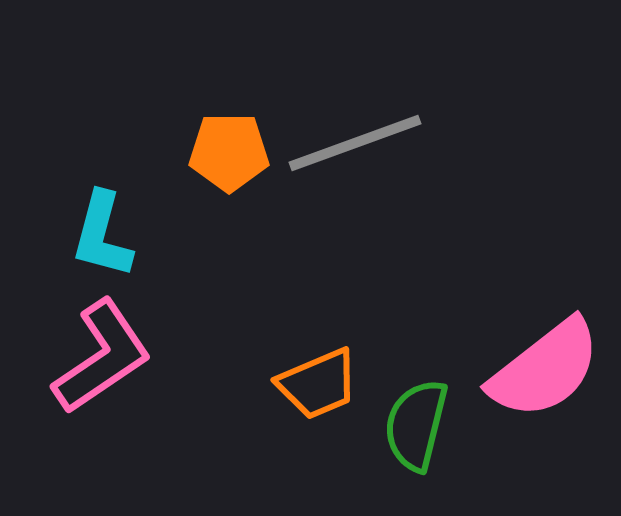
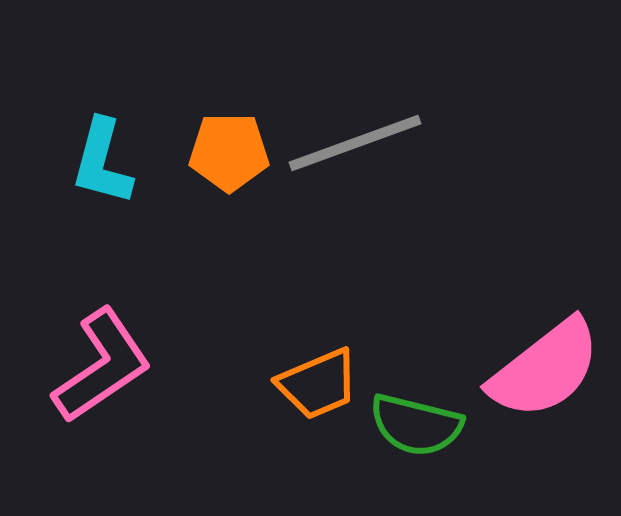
cyan L-shape: moved 73 px up
pink L-shape: moved 9 px down
green semicircle: rotated 90 degrees counterclockwise
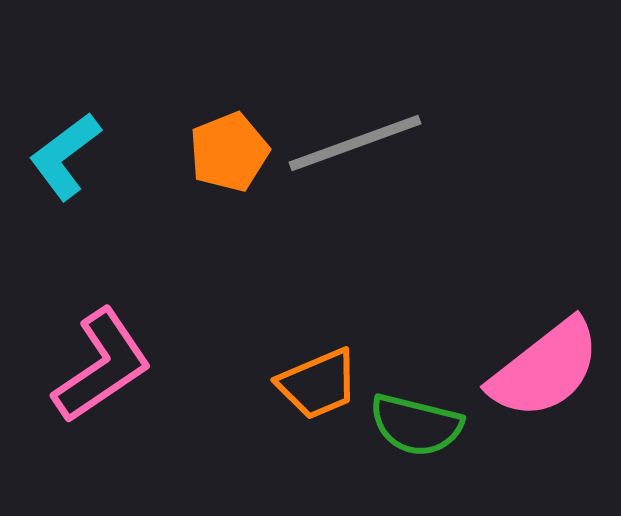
orange pentagon: rotated 22 degrees counterclockwise
cyan L-shape: moved 37 px left, 6 px up; rotated 38 degrees clockwise
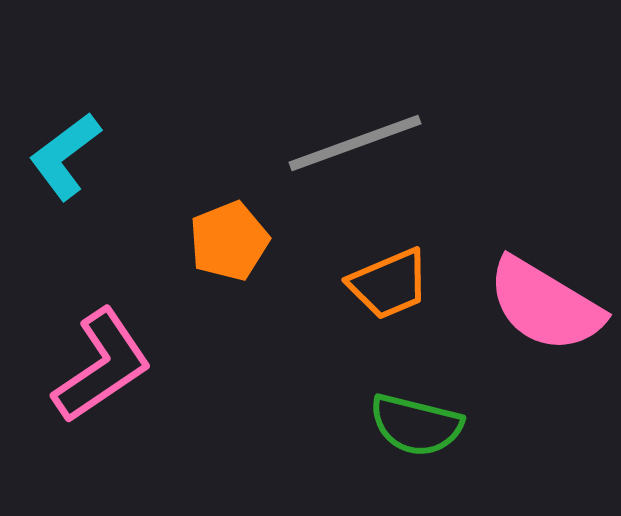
orange pentagon: moved 89 px down
pink semicircle: moved 64 px up; rotated 69 degrees clockwise
orange trapezoid: moved 71 px right, 100 px up
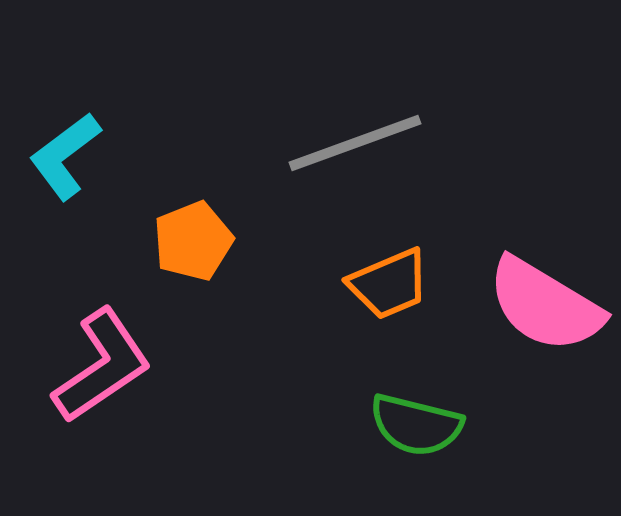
orange pentagon: moved 36 px left
